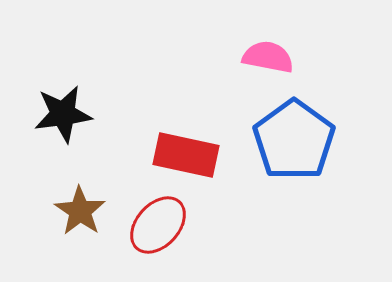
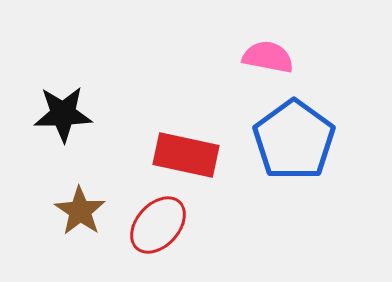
black star: rotated 6 degrees clockwise
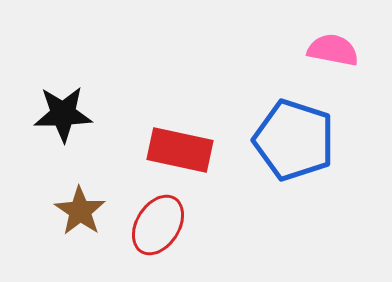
pink semicircle: moved 65 px right, 7 px up
blue pentagon: rotated 18 degrees counterclockwise
red rectangle: moved 6 px left, 5 px up
red ellipse: rotated 10 degrees counterclockwise
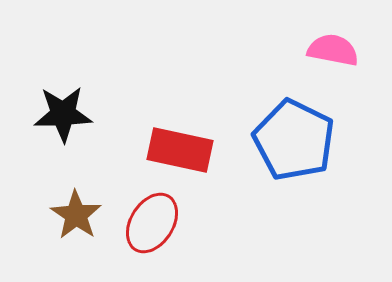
blue pentagon: rotated 8 degrees clockwise
brown star: moved 4 px left, 4 px down
red ellipse: moved 6 px left, 2 px up
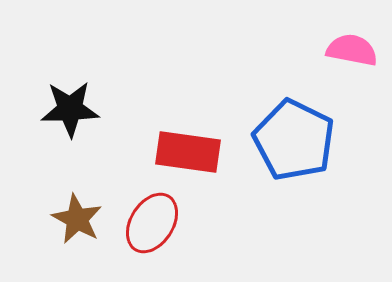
pink semicircle: moved 19 px right
black star: moved 7 px right, 5 px up
red rectangle: moved 8 px right, 2 px down; rotated 4 degrees counterclockwise
brown star: moved 1 px right, 4 px down; rotated 6 degrees counterclockwise
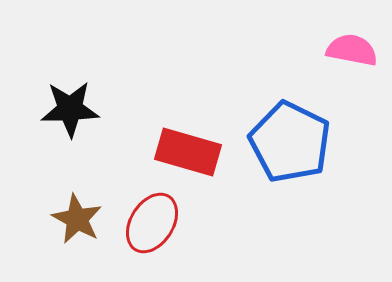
blue pentagon: moved 4 px left, 2 px down
red rectangle: rotated 8 degrees clockwise
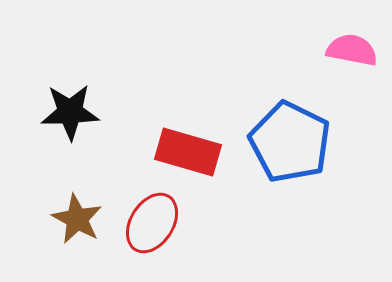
black star: moved 3 px down
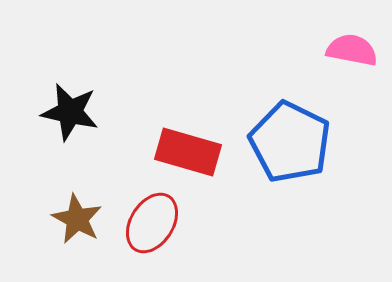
black star: rotated 14 degrees clockwise
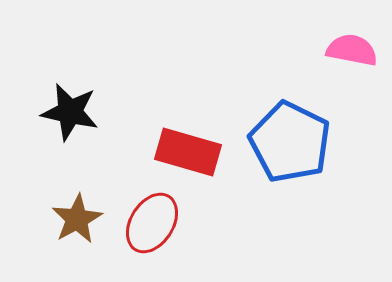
brown star: rotated 15 degrees clockwise
